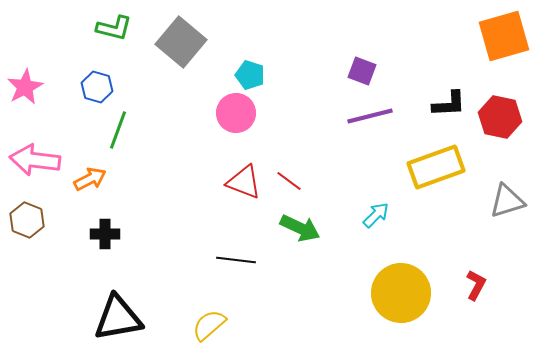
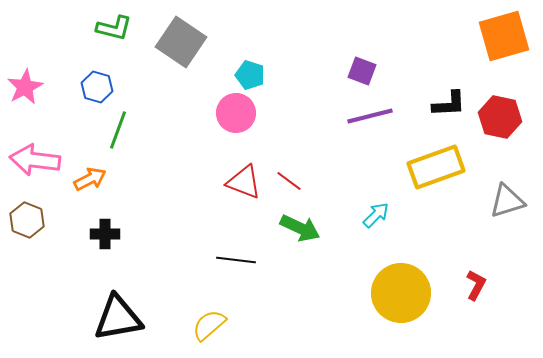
gray square: rotated 6 degrees counterclockwise
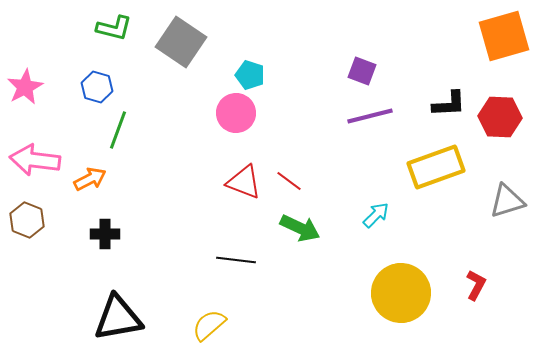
red hexagon: rotated 9 degrees counterclockwise
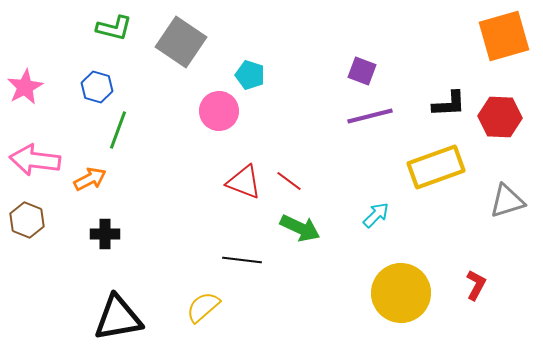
pink circle: moved 17 px left, 2 px up
black line: moved 6 px right
yellow semicircle: moved 6 px left, 18 px up
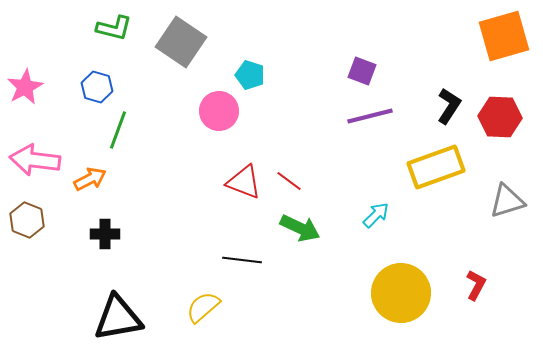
black L-shape: moved 2 px down; rotated 54 degrees counterclockwise
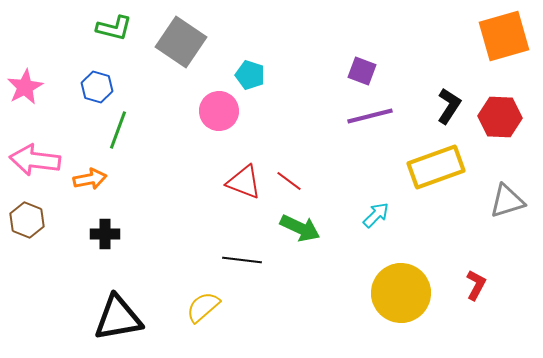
orange arrow: rotated 16 degrees clockwise
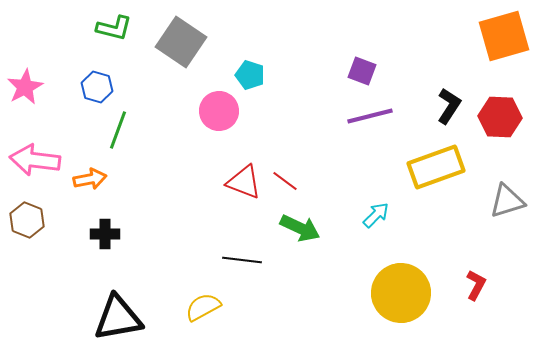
red line: moved 4 px left
yellow semicircle: rotated 12 degrees clockwise
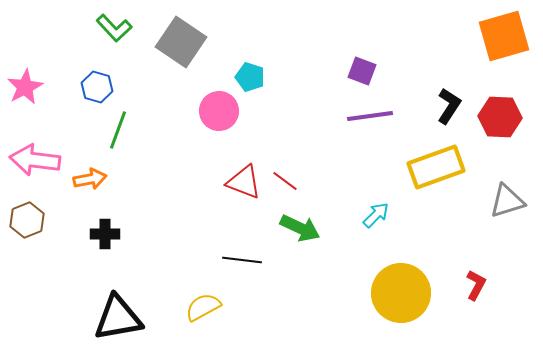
green L-shape: rotated 33 degrees clockwise
cyan pentagon: moved 2 px down
purple line: rotated 6 degrees clockwise
brown hexagon: rotated 16 degrees clockwise
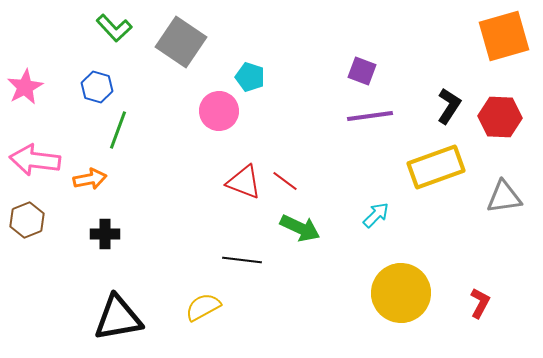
gray triangle: moved 3 px left, 4 px up; rotated 9 degrees clockwise
red L-shape: moved 4 px right, 18 px down
